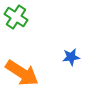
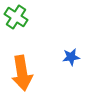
orange arrow: rotated 48 degrees clockwise
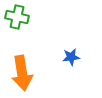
green cross: moved 1 px right; rotated 20 degrees counterclockwise
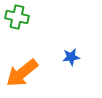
orange arrow: rotated 60 degrees clockwise
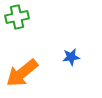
green cross: rotated 25 degrees counterclockwise
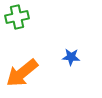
blue star: rotated 12 degrees clockwise
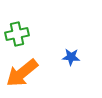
green cross: moved 17 px down
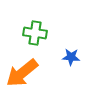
green cross: moved 18 px right, 1 px up; rotated 20 degrees clockwise
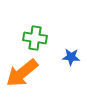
green cross: moved 5 px down
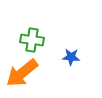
green cross: moved 3 px left, 2 px down
